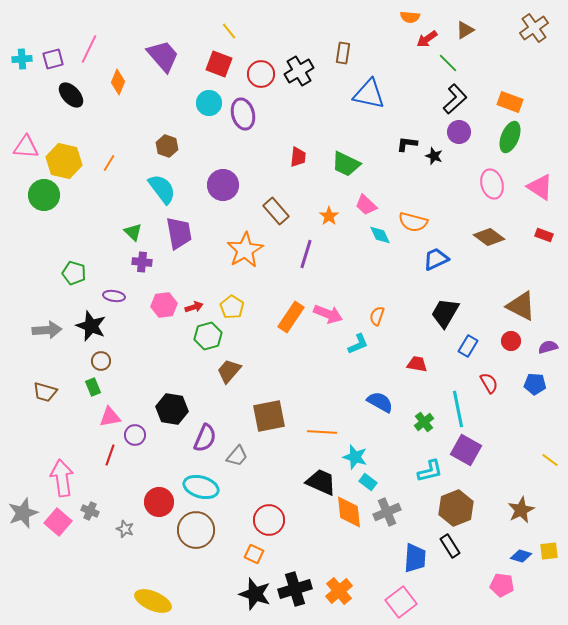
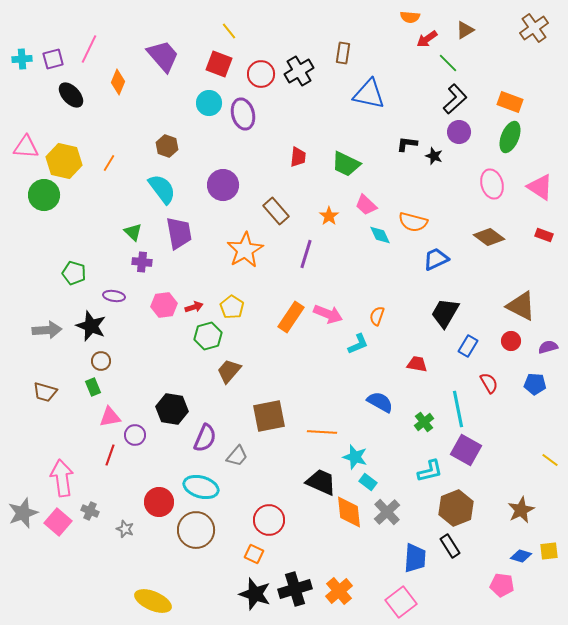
gray cross at (387, 512): rotated 20 degrees counterclockwise
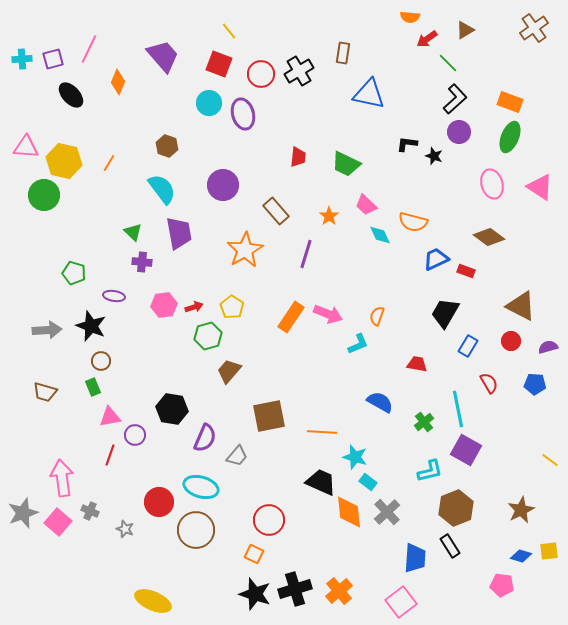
red rectangle at (544, 235): moved 78 px left, 36 px down
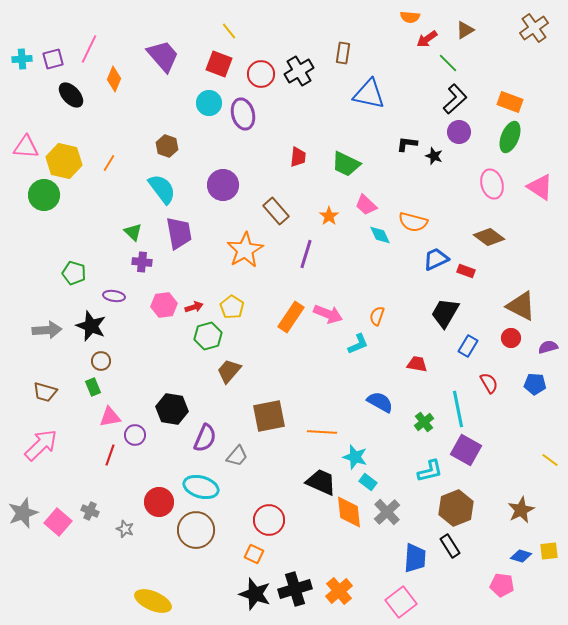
orange diamond at (118, 82): moved 4 px left, 3 px up
red circle at (511, 341): moved 3 px up
pink arrow at (62, 478): moved 21 px left, 33 px up; rotated 54 degrees clockwise
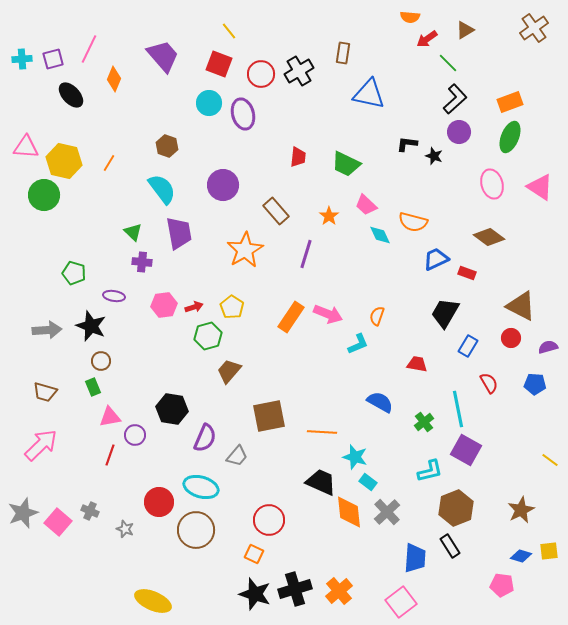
orange rectangle at (510, 102): rotated 40 degrees counterclockwise
red rectangle at (466, 271): moved 1 px right, 2 px down
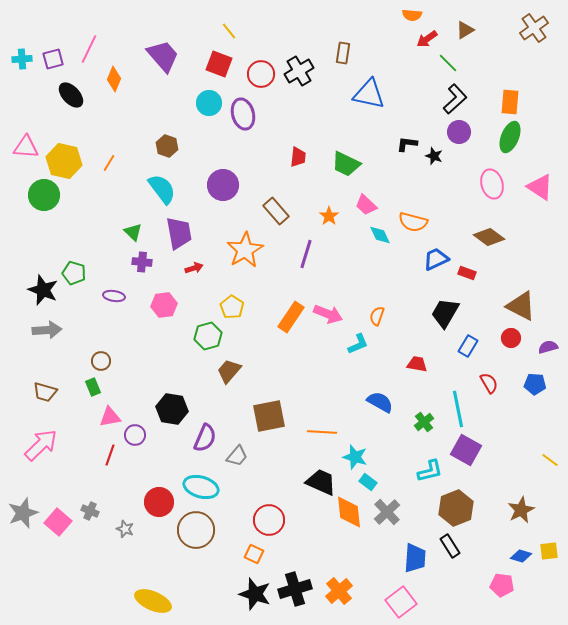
orange semicircle at (410, 17): moved 2 px right, 2 px up
orange rectangle at (510, 102): rotated 65 degrees counterclockwise
red arrow at (194, 307): moved 39 px up
black star at (91, 326): moved 48 px left, 36 px up
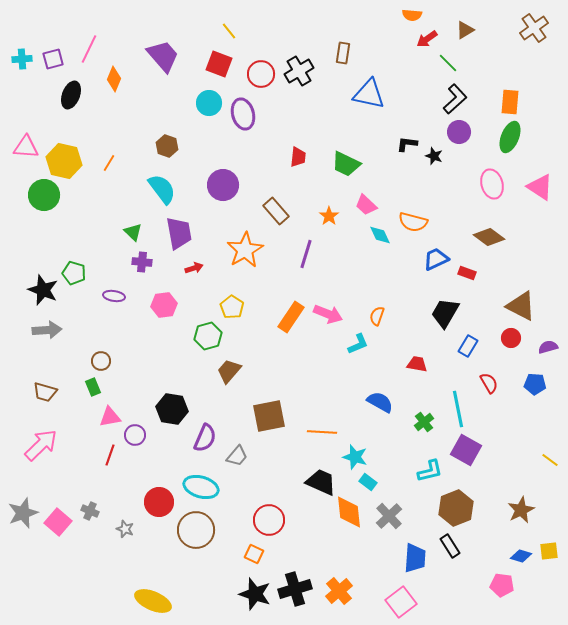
black ellipse at (71, 95): rotated 64 degrees clockwise
gray cross at (387, 512): moved 2 px right, 4 px down
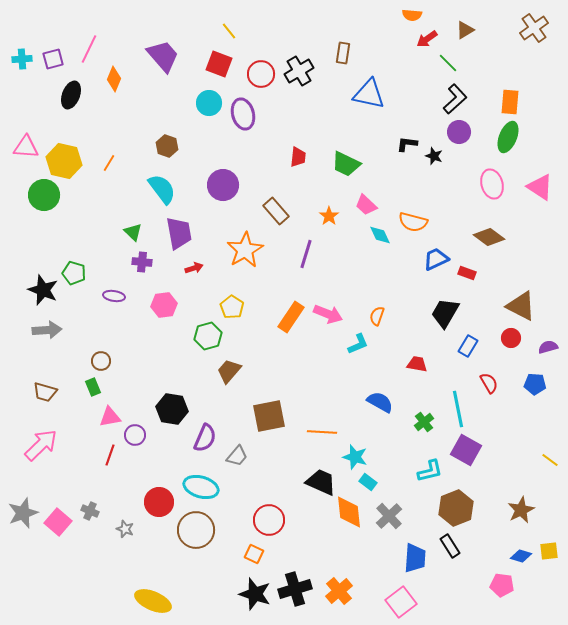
green ellipse at (510, 137): moved 2 px left
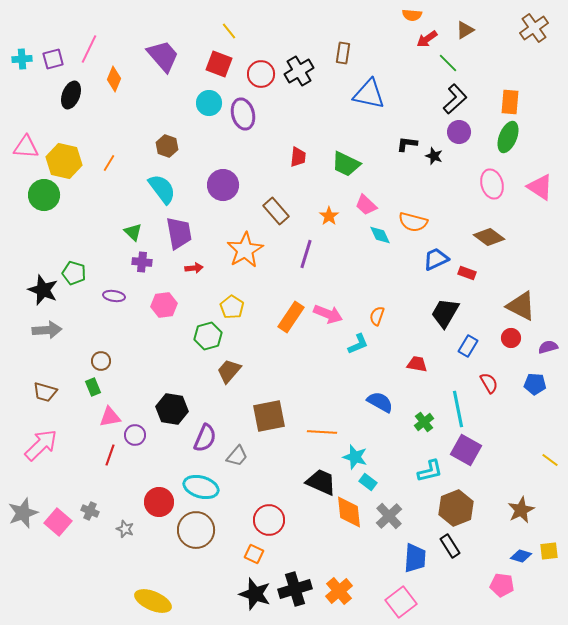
red arrow at (194, 268): rotated 12 degrees clockwise
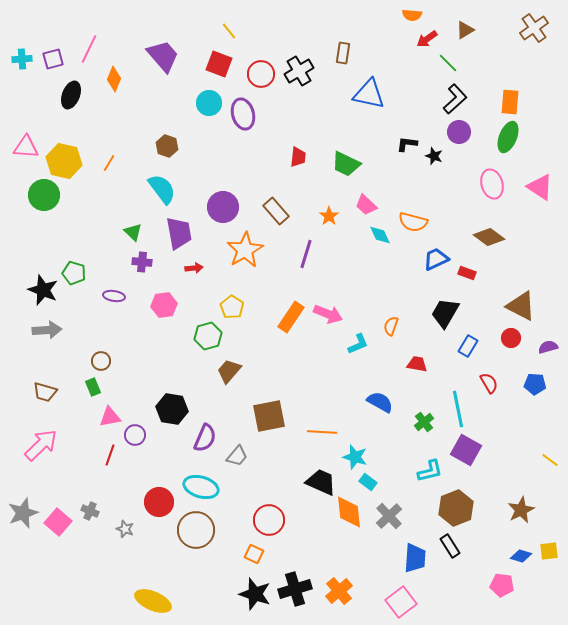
purple circle at (223, 185): moved 22 px down
orange semicircle at (377, 316): moved 14 px right, 10 px down
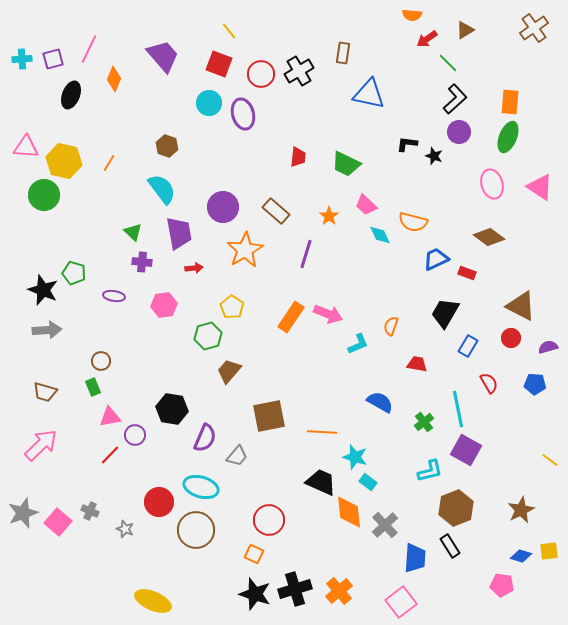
brown rectangle at (276, 211): rotated 8 degrees counterclockwise
red line at (110, 455): rotated 25 degrees clockwise
gray cross at (389, 516): moved 4 px left, 9 px down
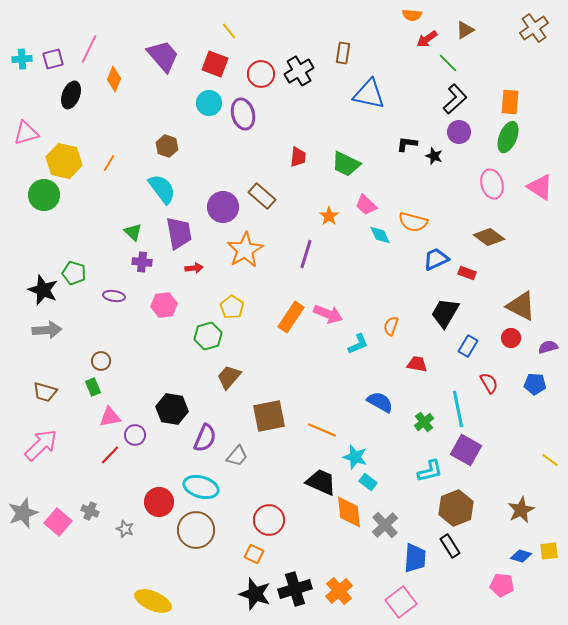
red square at (219, 64): moved 4 px left
pink triangle at (26, 147): moved 14 px up; rotated 20 degrees counterclockwise
brown rectangle at (276, 211): moved 14 px left, 15 px up
brown trapezoid at (229, 371): moved 6 px down
orange line at (322, 432): moved 2 px up; rotated 20 degrees clockwise
